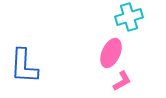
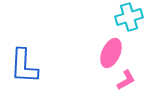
pink L-shape: moved 4 px right, 1 px up
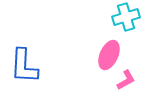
cyan cross: moved 3 px left
pink ellipse: moved 2 px left, 2 px down
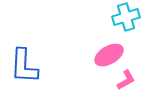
pink ellipse: rotated 36 degrees clockwise
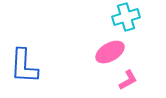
pink ellipse: moved 1 px right, 3 px up
pink L-shape: moved 2 px right
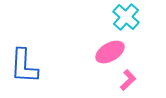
cyan cross: rotated 32 degrees counterclockwise
pink L-shape: rotated 15 degrees counterclockwise
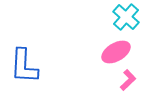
pink ellipse: moved 6 px right
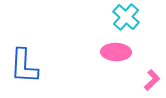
pink ellipse: rotated 32 degrees clockwise
pink L-shape: moved 24 px right
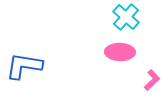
pink ellipse: moved 4 px right
blue L-shape: rotated 96 degrees clockwise
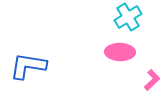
cyan cross: moved 2 px right; rotated 16 degrees clockwise
blue L-shape: moved 4 px right
